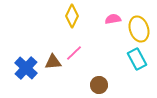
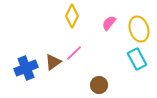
pink semicircle: moved 4 px left, 4 px down; rotated 42 degrees counterclockwise
brown triangle: rotated 30 degrees counterclockwise
blue cross: rotated 25 degrees clockwise
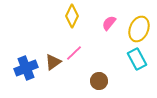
yellow ellipse: rotated 40 degrees clockwise
brown circle: moved 4 px up
